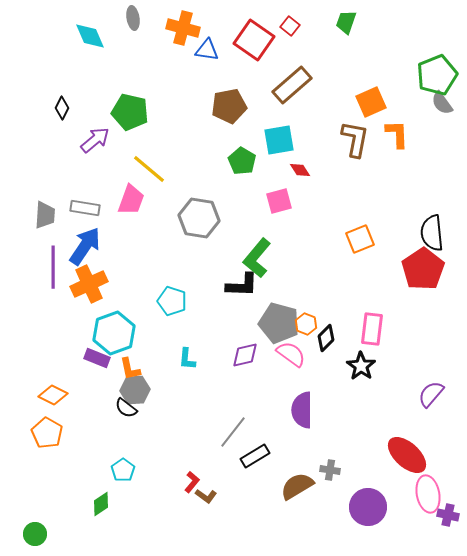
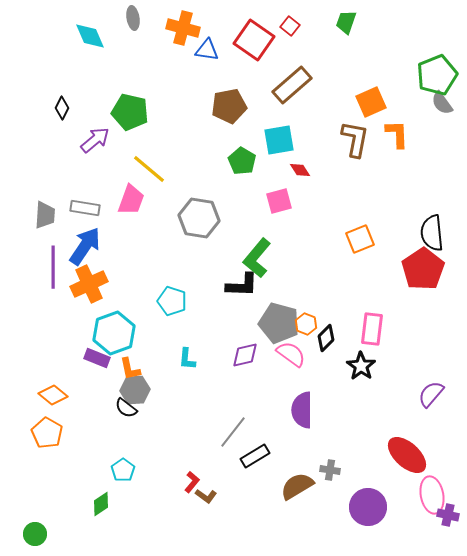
orange diamond at (53, 395): rotated 12 degrees clockwise
pink ellipse at (428, 494): moved 4 px right, 1 px down
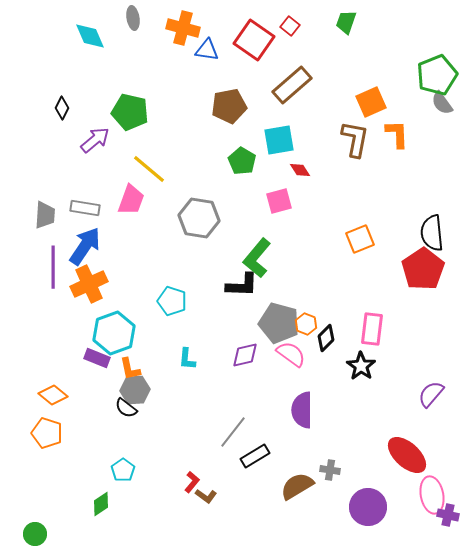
orange pentagon at (47, 433): rotated 12 degrees counterclockwise
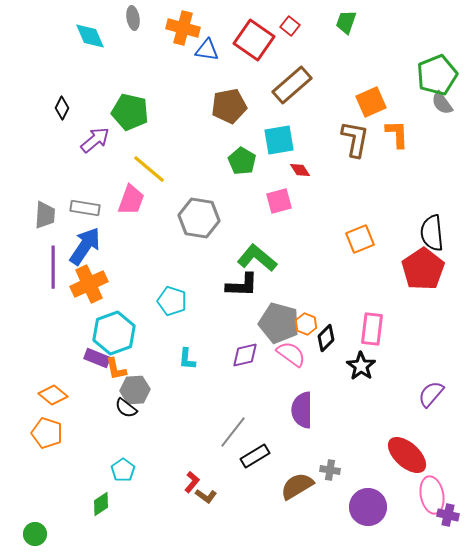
green L-shape at (257, 258): rotated 90 degrees clockwise
orange L-shape at (130, 369): moved 14 px left
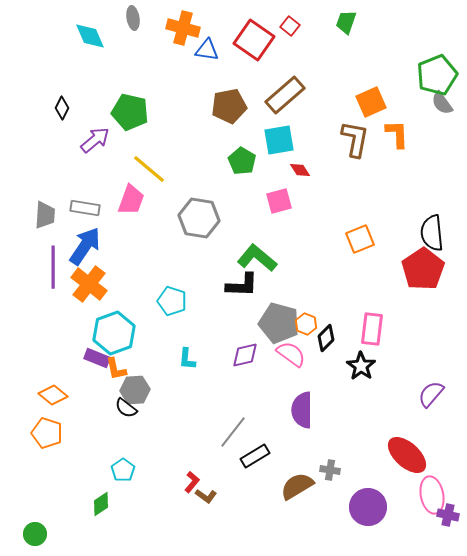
brown rectangle at (292, 85): moved 7 px left, 10 px down
orange cross at (89, 284): rotated 27 degrees counterclockwise
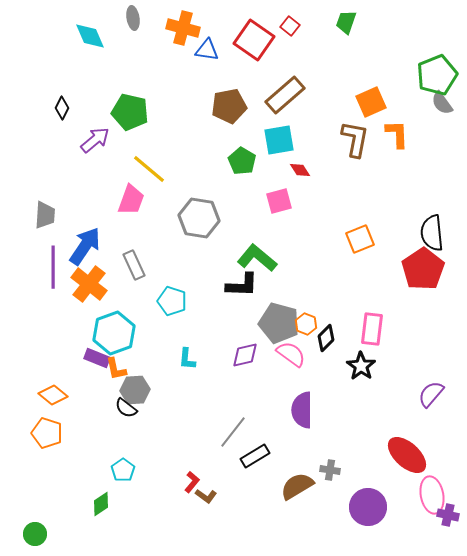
gray rectangle at (85, 208): moved 49 px right, 57 px down; rotated 56 degrees clockwise
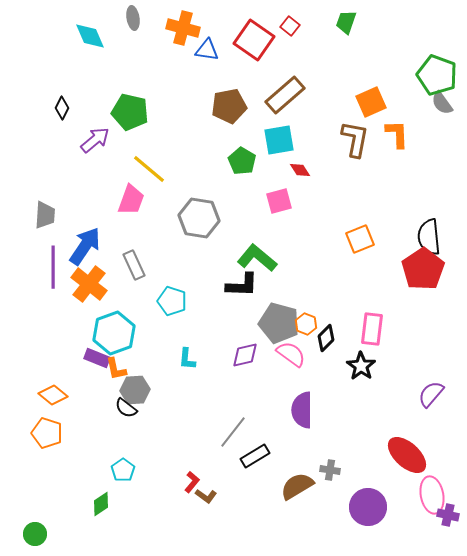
green pentagon at (437, 75): rotated 30 degrees counterclockwise
black semicircle at (432, 233): moved 3 px left, 4 px down
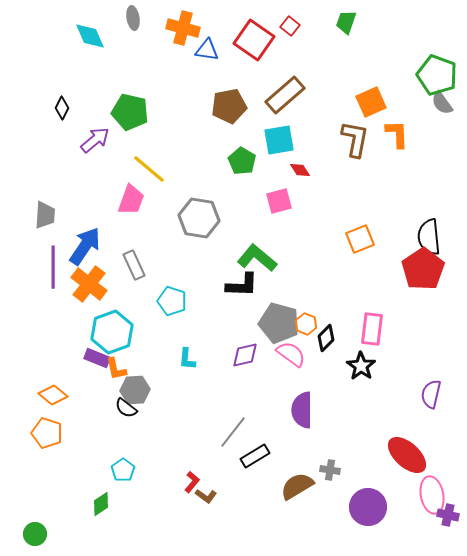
cyan hexagon at (114, 333): moved 2 px left, 1 px up
purple semicircle at (431, 394): rotated 28 degrees counterclockwise
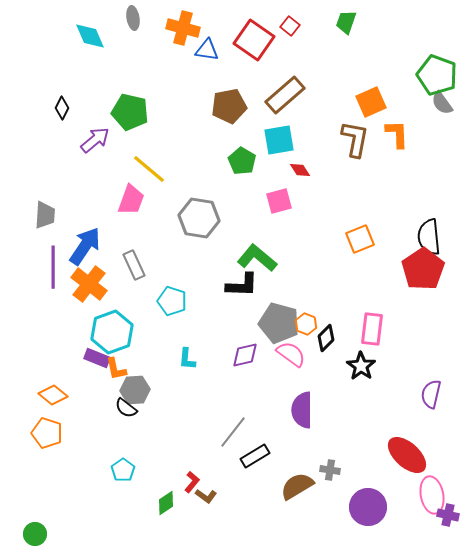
green diamond at (101, 504): moved 65 px right, 1 px up
